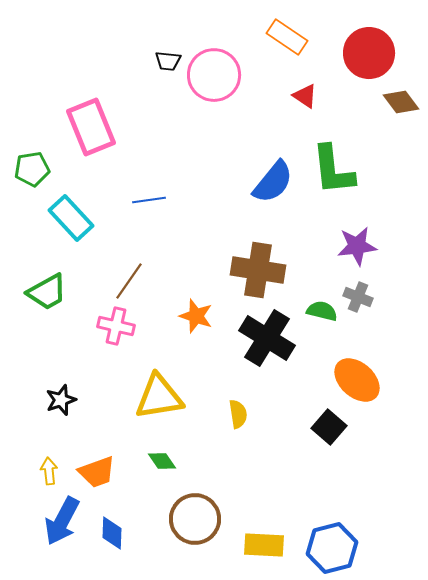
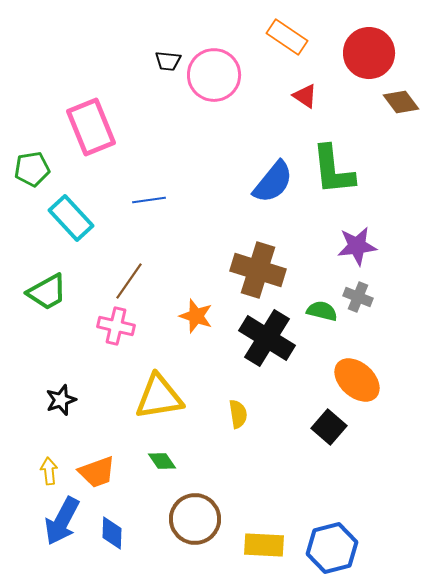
brown cross: rotated 8 degrees clockwise
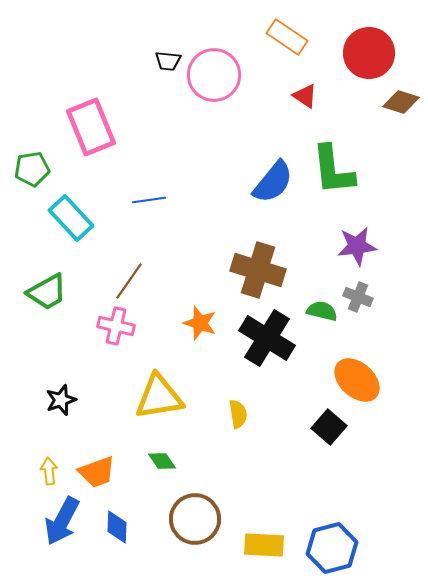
brown diamond: rotated 36 degrees counterclockwise
orange star: moved 4 px right, 7 px down
blue diamond: moved 5 px right, 6 px up
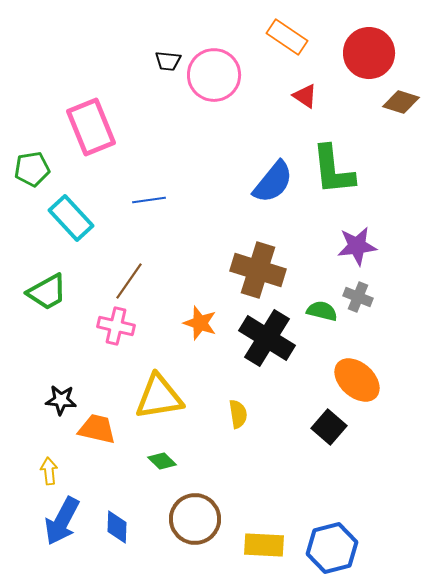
black star: rotated 24 degrees clockwise
green diamond: rotated 12 degrees counterclockwise
orange trapezoid: moved 43 px up; rotated 147 degrees counterclockwise
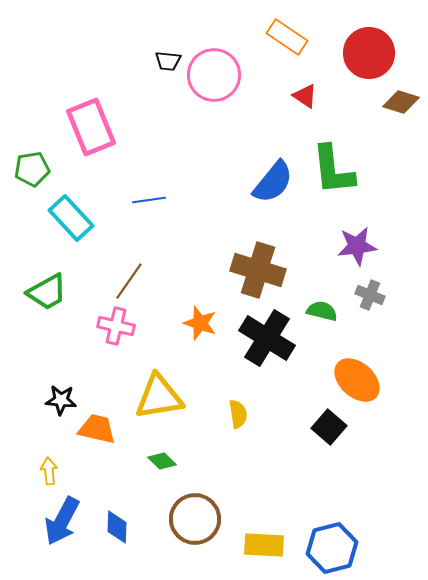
gray cross: moved 12 px right, 2 px up
